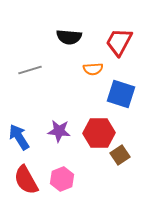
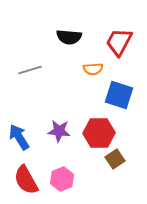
blue square: moved 2 px left, 1 px down
brown square: moved 5 px left, 4 px down
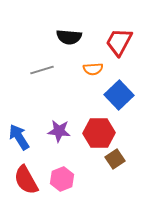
gray line: moved 12 px right
blue square: rotated 28 degrees clockwise
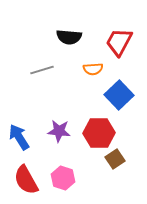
pink hexagon: moved 1 px right, 1 px up; rotated 20 degrees counterclockwise
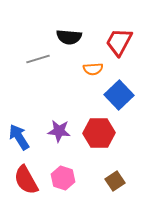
gray line: moved 4 px left, 11 px up
brown square: moved 22 px down
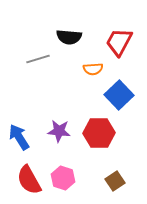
red semicircle: moved 3 px right
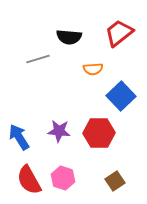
red trapezoid: moved 9 px up; rotated 24 degrees clockwise
blue square: moved 2 px right, 1 px down
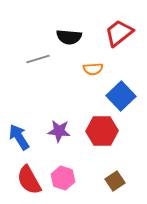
red hexagon: moved 3 px right, 2 px up
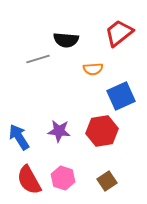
black semicircle: moved 3 px left, 3 px down
blue square: rotated 20 degrees clockwise
red hexagon: rotated 8 degrees counterclockwise
brown square: moved 8 px left
